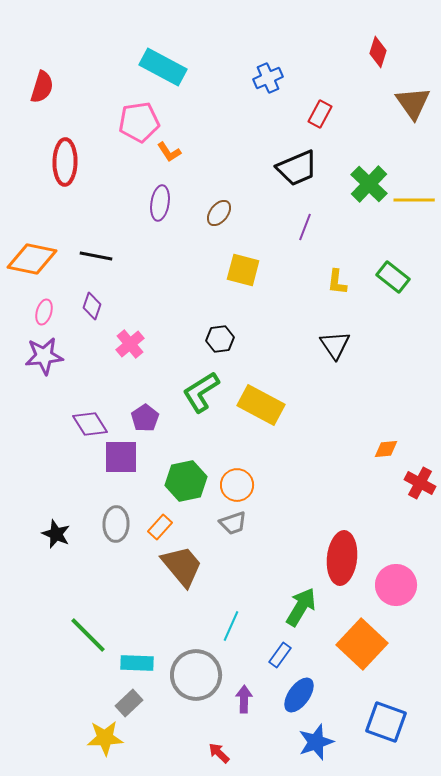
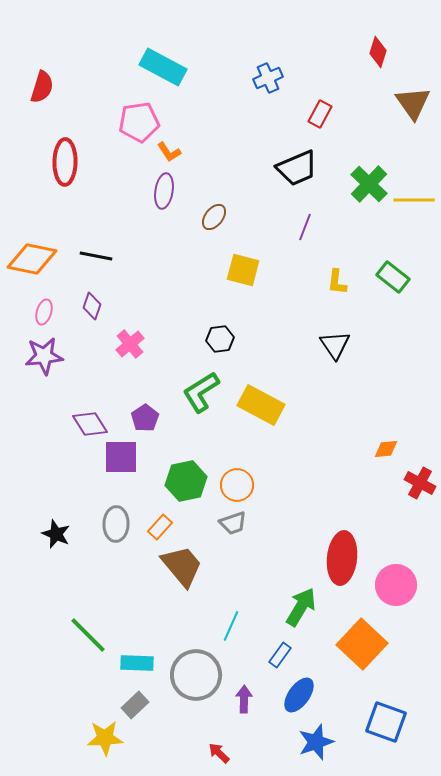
purple ellipse at (160, 203): moved 4 px right, 12 px up
brown ellipse at (219, 213): moved 5 px left, 4 px down
gray rectangle at (129, 703): moved 6 px right, 2 px down
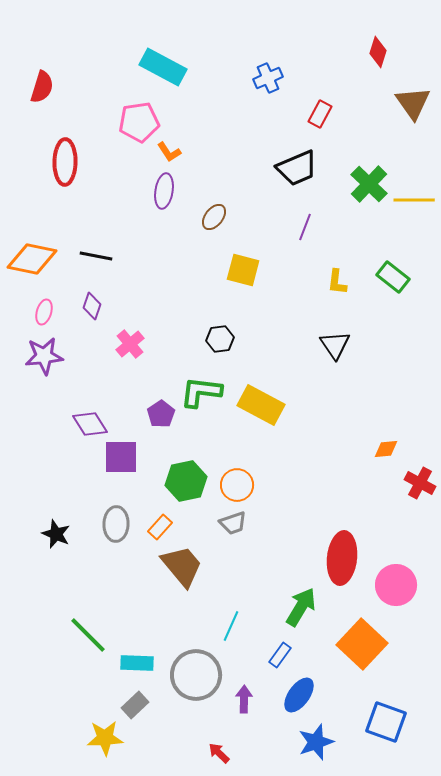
green L-shape at (201, 392): rotated 39 degrees clockwise
purple pentagon at (145, 418): moved 16 px right, 4 px up
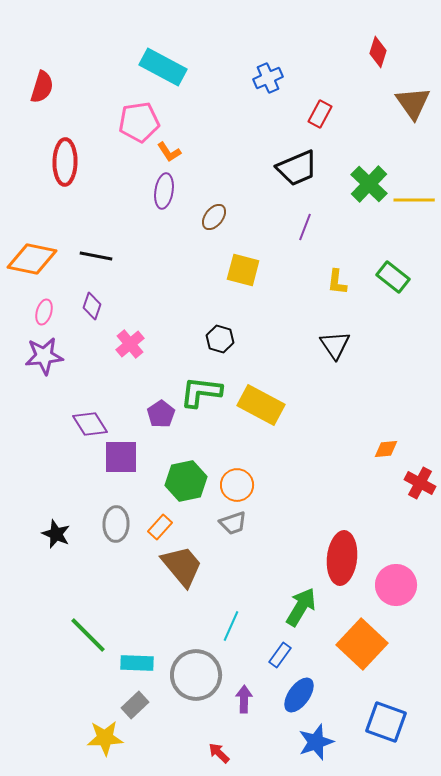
black hexagon at (220, 339): rotated 24 degrees clockwise
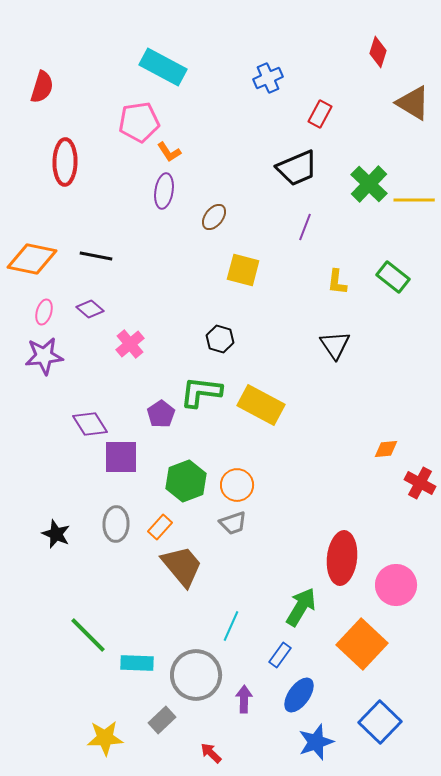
brown triangle at (413, 103): rotated 24 degrees counterclockwise
purple diamond at (92, 306): moved 2 px left, 3 px down; rotated 68 degrees counterclockwise
green hexagon at (186, 481): rotated 9 degrees counterclockwise
gray rectangle at (135, 705): moved 27 px right, 15 px down
blue square at (386, 722): moved 6 px left; rotated 24 degrees clockwise
red arrow at (219, 753): moved 8 px left
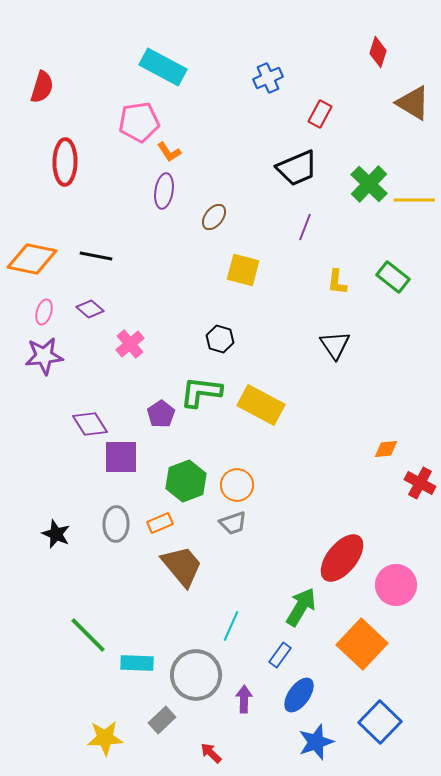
orange rectangle at (160, 527): moved 4 px up; rotated 25 degrees clockwise
red ellipse at (342, 558): rotated 33 degrees clockwise
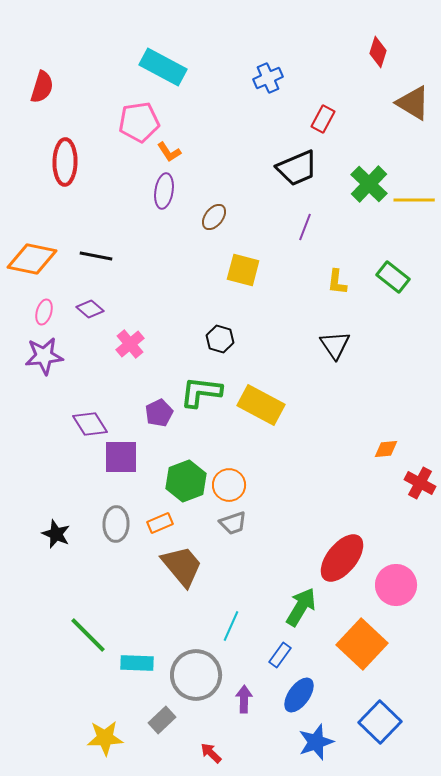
red rectangle at (320, 114): moved 3 px right, 5 px down
purple pentagon at (161, 414): moved 2 px left, 1 px up; rotated 8 degrees clockwise
orange circle at (237, 485): moved 8 px left
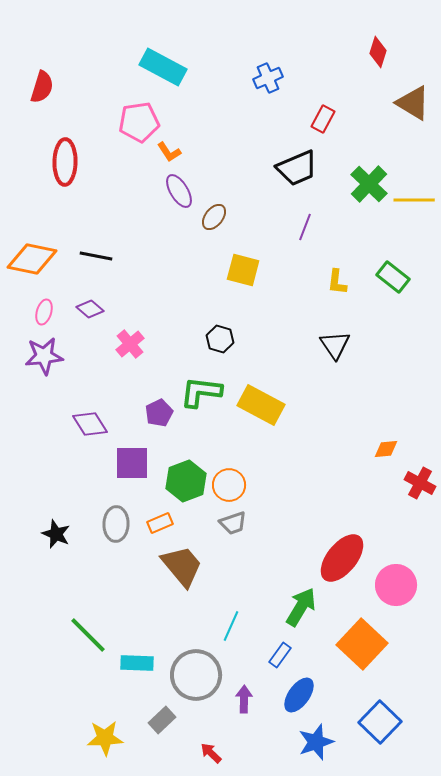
purple ellipse at (164, 191): moved 15 px right; rotated 40 degrees counterclockwise
purple square at (121, 457): moved 11 px right, 6 px down
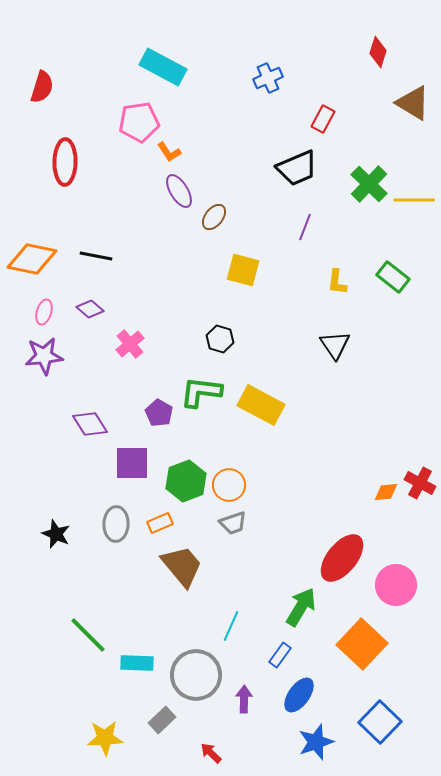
purple pentagon at (159, 413): rotated 16 degrees counterclockwise
orange diamond at (386, 449): moved 43 px down
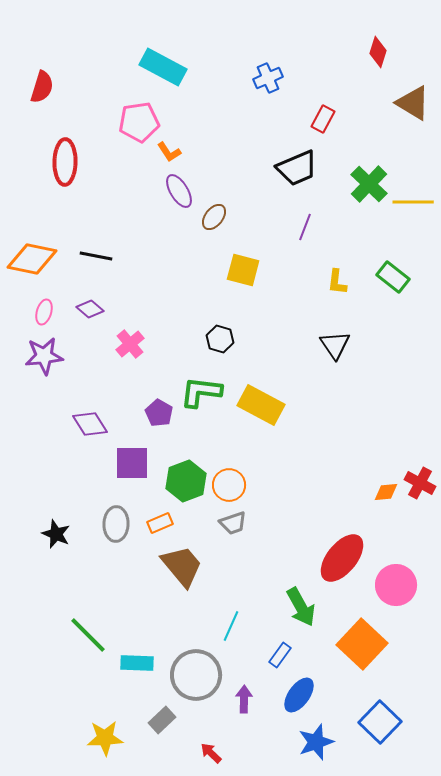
yellow line at (414, 200): moved 1 px left, 2 px down
green arrow at (301, 607): rotated 120 degrees clockwise
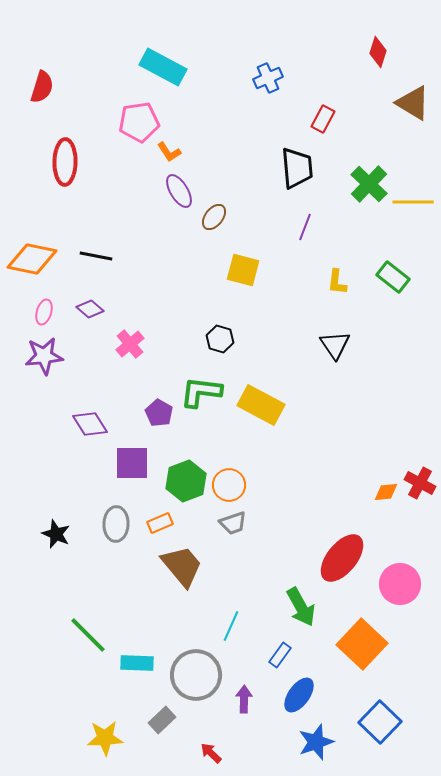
black trapezoid at (297, 168): rotated 72 degrees counterclockwise
pink circle at (396, 585): moved 4 px right, 1 px up
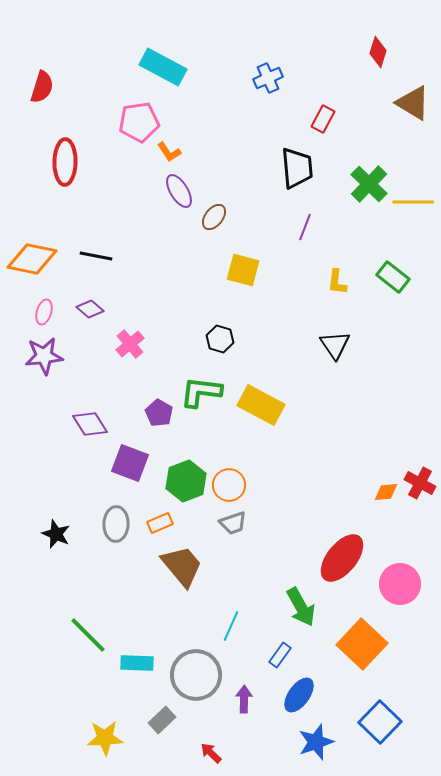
purple square at (132, 463): moved 2 px left; rotated 21 degrees clockwise
